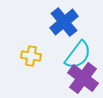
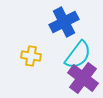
blue cross: rotated 12 degrees clockwise
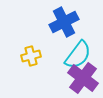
yellow cross: rotated 24 degrees counterclockwise
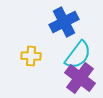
yellow cross: rotated 18 degrees clockwise
purple cross: moved 3 px left
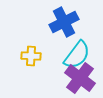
cyan semicircle: moved 1 px left
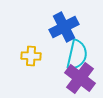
blue cross: moved 5 px down
cyan semicircle: rotated 24 degrees counterclockwise
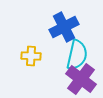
purple cross: moved 1 px right, 1 px down
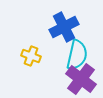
yellow cross: rotated 18 degrees clockwise
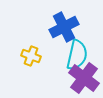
purple cross: moved 3 px right, 1 px up
